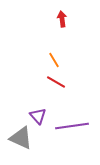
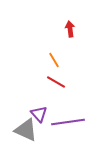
red arrow: moved 8 px right, 10 px down
purple triangle: moved 1 px right, 2 px up
purple line: moved 4 px left, 4 px up
gray triangle: moved 5 px right, 8 px up
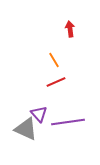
red line: rotated 54 degrees counterclockwise
gray triangle: moved 1 px up
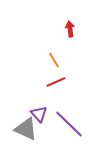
purple line: moved 1 px right, 2 px down; rotated 52 degrees clockwise
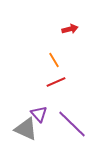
red arrow: rotated 84 degrees clockwise
purple line: moved 3 px right
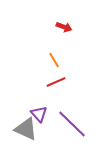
red arrow: moved 6 px left, 2 px up; rotated 35 degrees clockwise
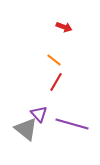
orange line: rotated 21 degrees counterclockwise
red line: rotated 36 degrees counterclockwise
purple line: rotated 28 degrees counterclockwise
gray triangle: rotated 15 degrees clockwise
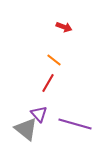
red line: moved 8 px left, 1 px down
purple line: moved 3 px right
